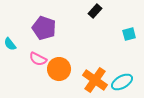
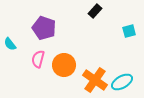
cyan square: moved 3 px up
pink semicircle: rotated 78 degrees clockwise
orange circle: moved 5 px right, 4 px up
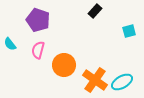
purple pentagon: moved 6 px left, 8 px up
pink semicircle: moved 9 px up
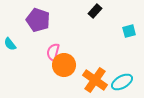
pink semicircle: moved 15 px right, 2 px down
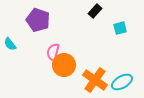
cyan square: moved 9 px left, 3 px up
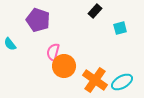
orange circle: moved 1 px down
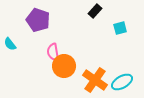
pink semicircle: rotated 24 degrees counterclockwise
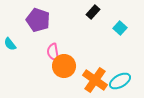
black rectangle: moved 2 px left, 1 px down
cyan square: rotated 32 degrees counterclockwise
cyan ellipse: moved 2 px left, 1 px up
